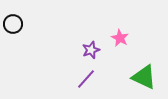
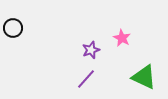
black circle: moved 4 px down
pink star: moved 2 px right
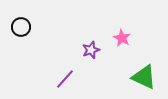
black circle: moved 8 px right, 1 px up
purple line: moved 21 px left
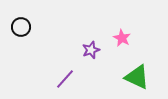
green triangle: moved 7 px left
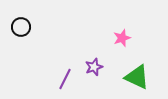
pink star: rotated 24 degrees clockwise
purple star: moved 3 px right, 17 px down
purple line: rotated 15 degrees counterclockwise
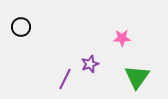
pink star: rotated 18 degrees clockwise
purple star: moved 4 px left, 3 px up
green triangle: rotated 40 degrees clockwise
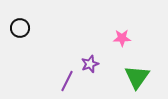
black circle: moved 1 px left, 1 px down
purple line: moved 2 px right, 2 px down
